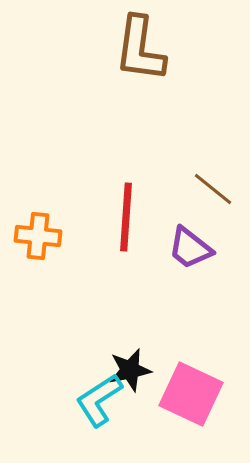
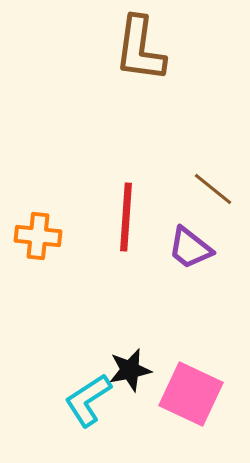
cyan L-shape: moved 11 px left
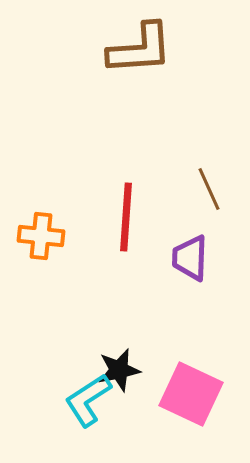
brown L-shape: rotated 102 degrees counterclockwise
brown line: moved 4 px left; rotated 27 degrees clockwise
orange cross: moved 3 px right
purple trapezoid: moved 10 px down; rotated 54 degrees clockwise
black star: moved 11 px left
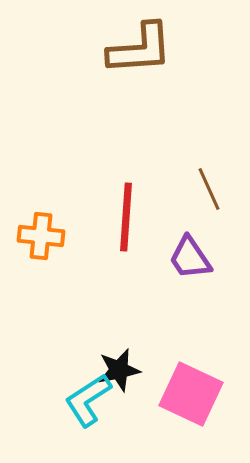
purple trapezoid: rotated 36 degrees counterclockwise
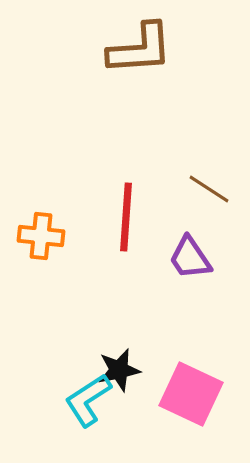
brown line: rotated 33 degrees counterclockwise
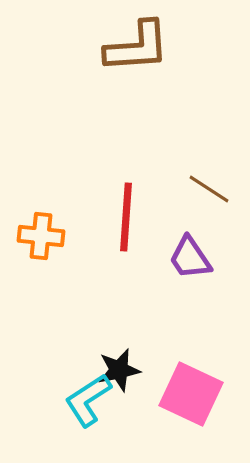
brown L-shape: moved 3 px left, 2 px up
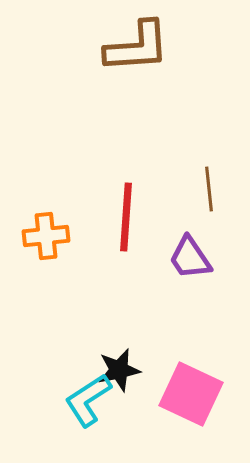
brown line: rotated 51 degrees clockwise
orange cross: moved 5 px right; rotated 12 degrees counterclockwise
